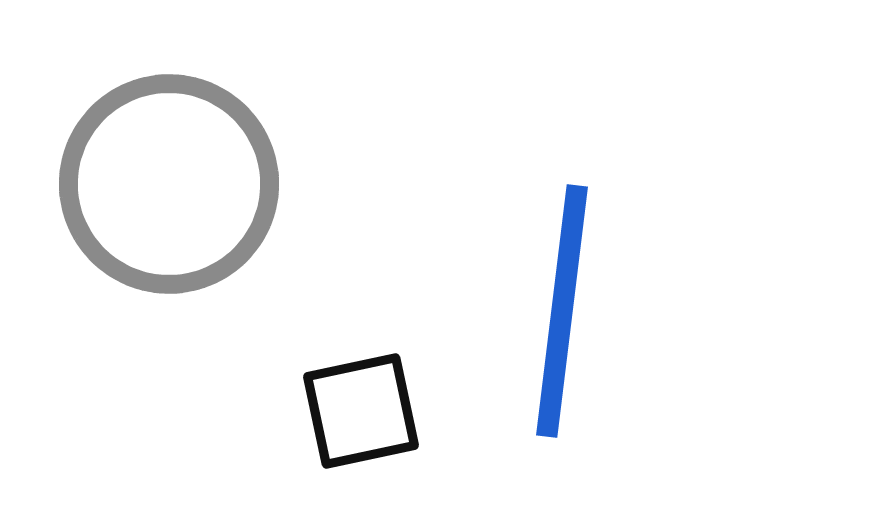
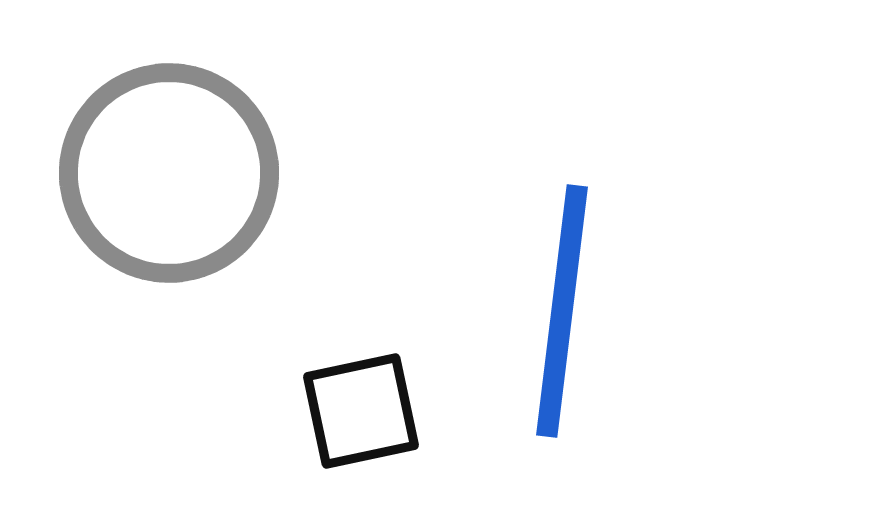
gray circle: moved 11 px up
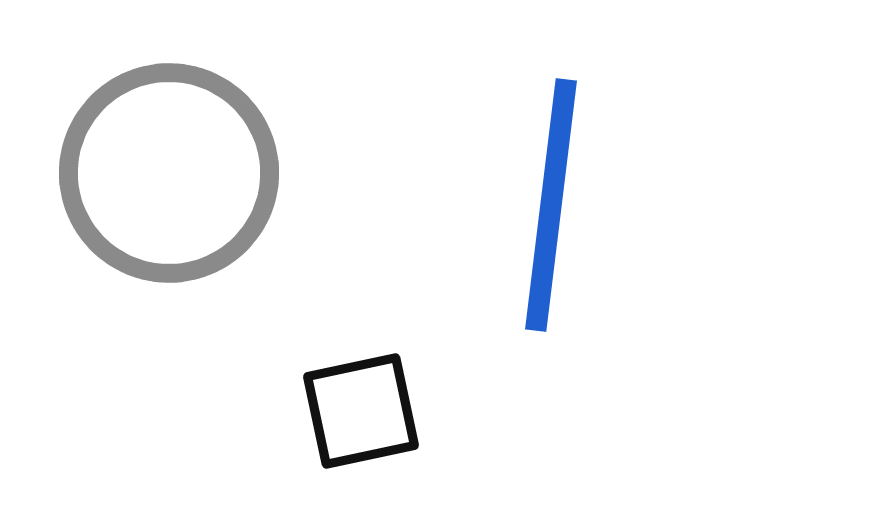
blue line: moved 11 px left, 106 px up
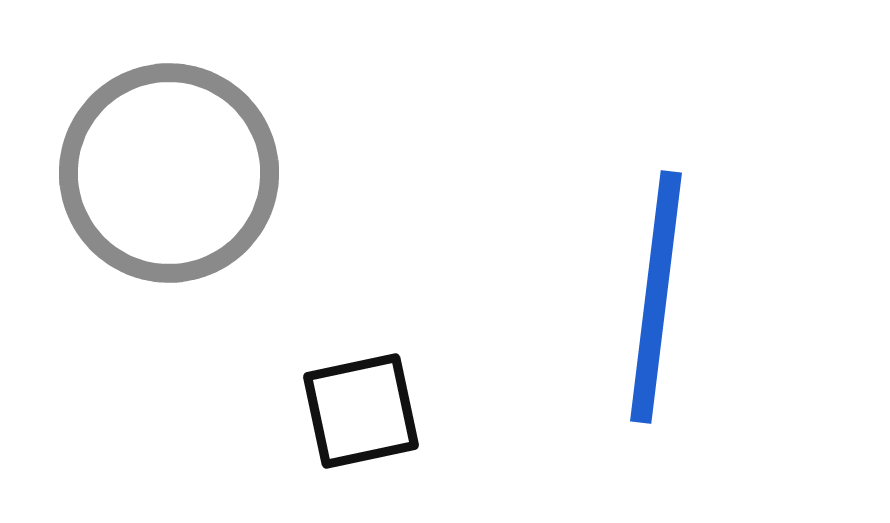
blue line: moved 105 px right, 92 px down
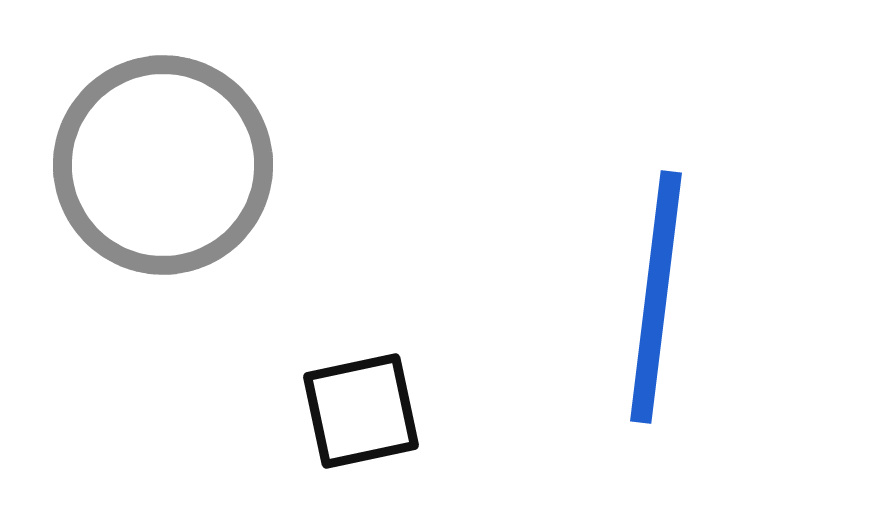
gray circle: moved 6 px left, 8 px up
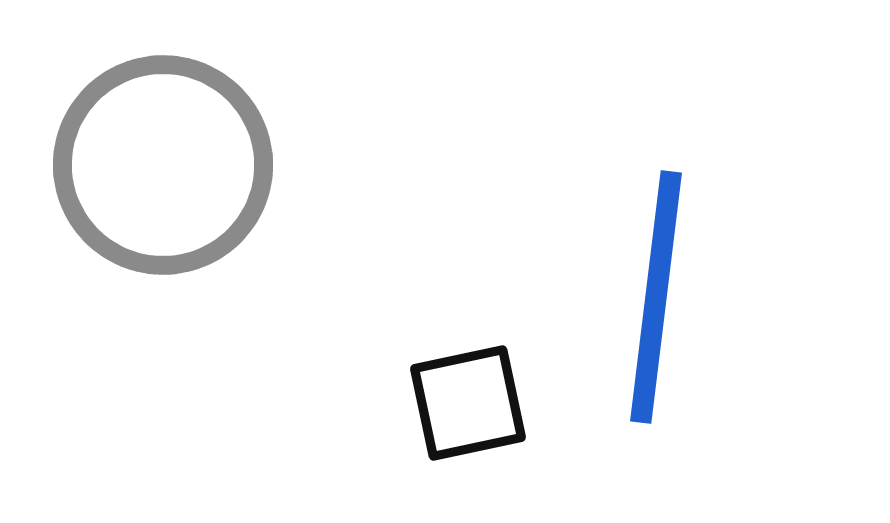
black square: moved 107 px right, 8 px up
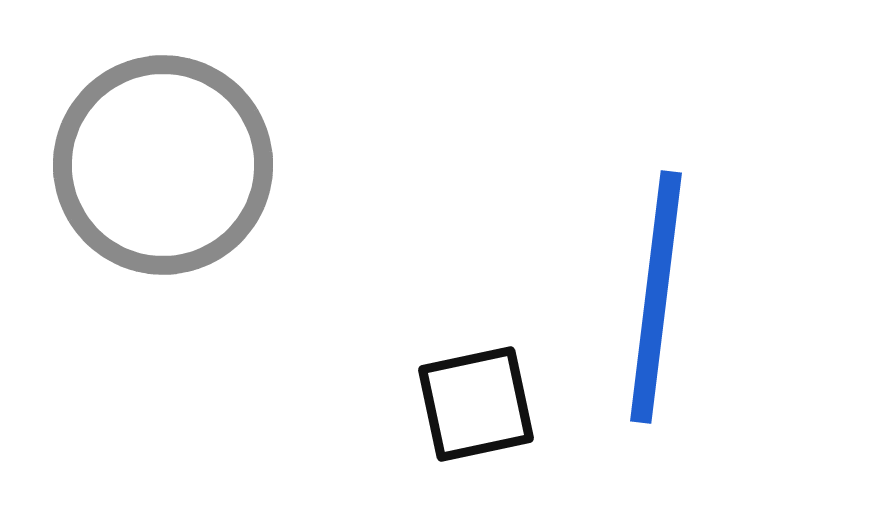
black square: moved 8 px right, 1 px down
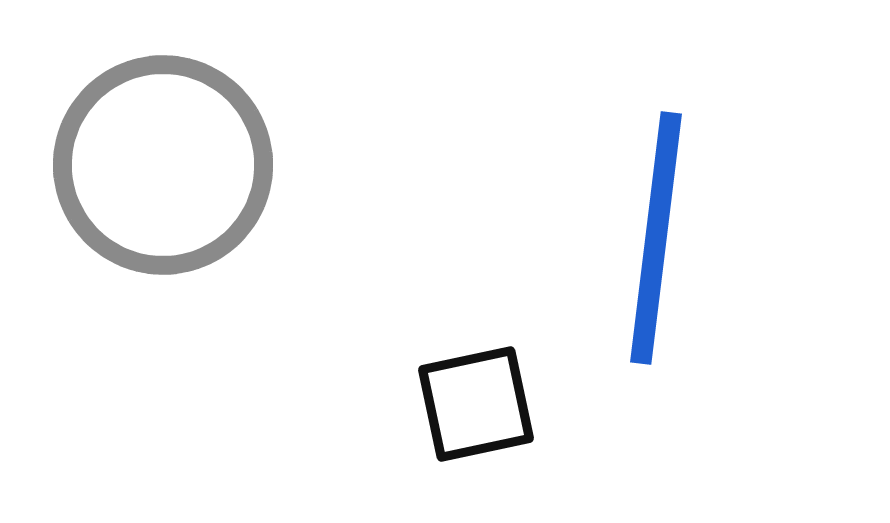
blue line: moved 59 px up
